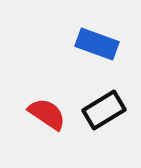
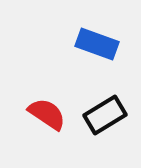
black rectangle: moved 1 px right, 5 px down
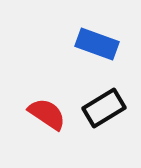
black rectangle: moved 1 px left, 7 px up
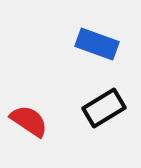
red semicircle: moved 18 px left, 7 px down
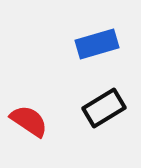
blue rectangle: rotated 36 degrees counterclockwise
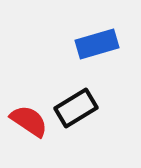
black rectangle: moved 28 px left
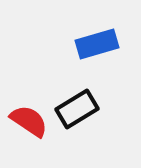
black rectangle: moved 1 px right, 1 px down
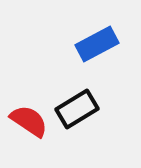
blue rectangle: rotated 12 degrees counterclockwise
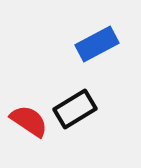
black rectangle: moved 2 px left
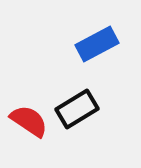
black rectangle: moved 2 px right
